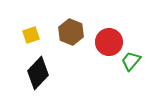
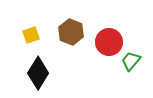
black diamond: rotated 12 degrees counterclockwise
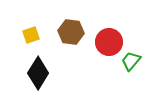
brown hexagon: rotated 15 degrees counterclockwise
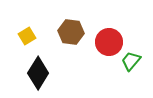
yellow square: moved 4 px left, 1 px down; rotated 12 degrees counterclockwise
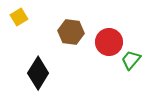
yellow square: moved 8 px left, 19 px up
green trapezoid: moved 1 px up
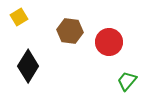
brown hexagon: moved 1 px left, 1 px up
green trapezoid: moved 4 px left, 21 px down
black diamond: moved 10 px left, 7 px up
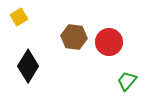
brown hexagon: moved 4 px right, 6 px down
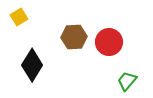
brown hexagon: rotated 10 degrees counterclockwise
black diamond: moved 4 px right, 1 px up
